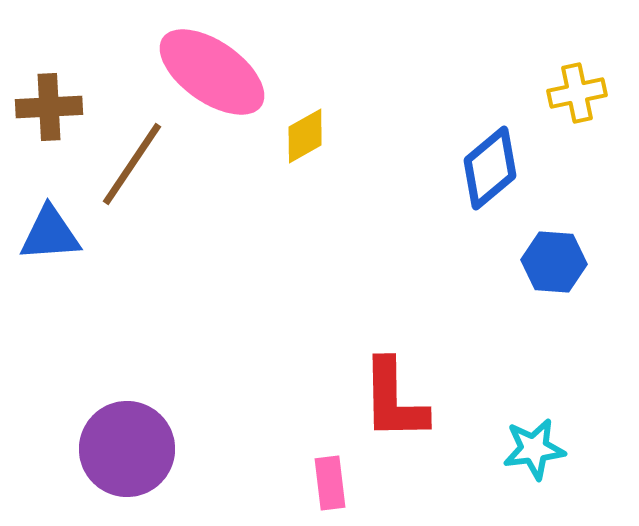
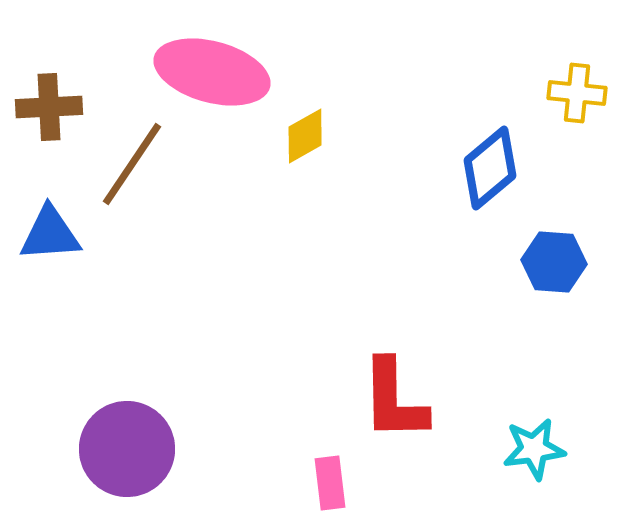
pink ellipse: rotated 20 degrees counterclockwise
yellow cross: rotated 18 degrees clockwise
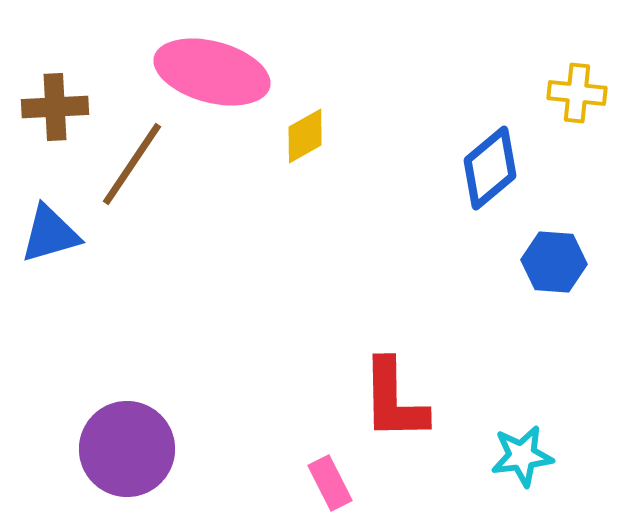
brown cross: moved 6 px right
blue triangle: rotated 12 degrees counterclockwise
cyan star: moved 12 px left, 7 px down
pink rectangle: rotated 20 degrees counterclockwise
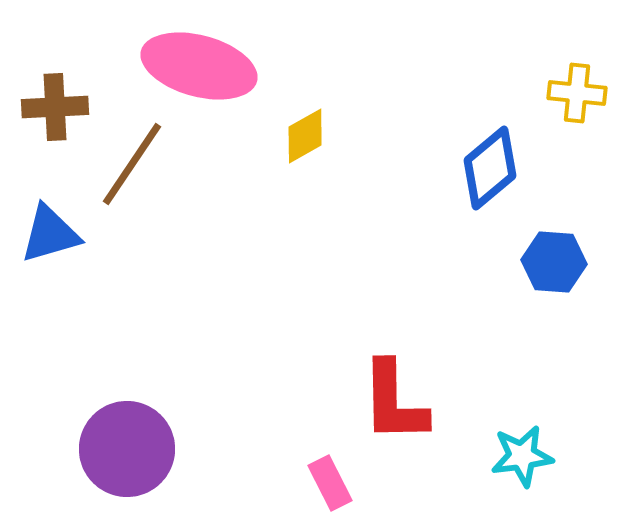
pink ellipse: moved 13 px left, 6 px up
red L-shape: moved 2 px down
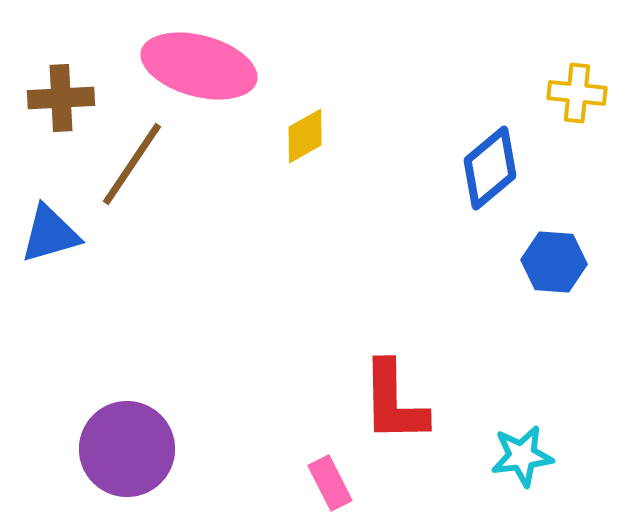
brown cross: moved 6 px right, 9 px up
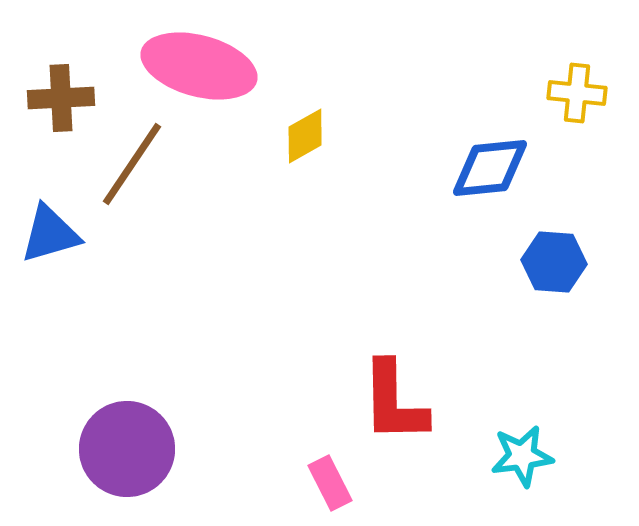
blue diamond: rotated 34 degrees clockwise
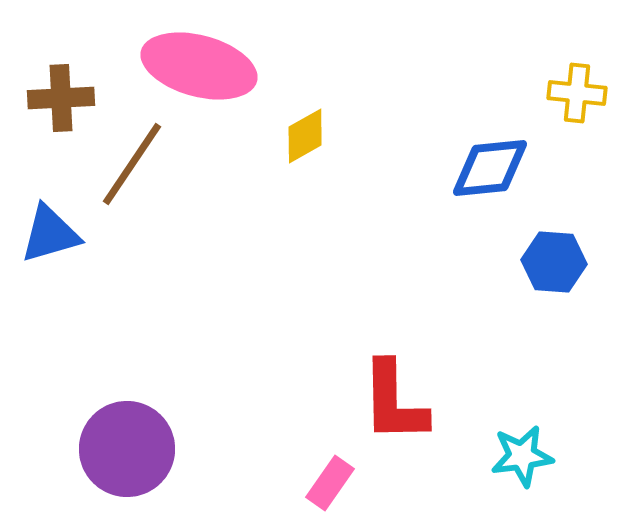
pink rectangle: rotated 62 degrees clockwise
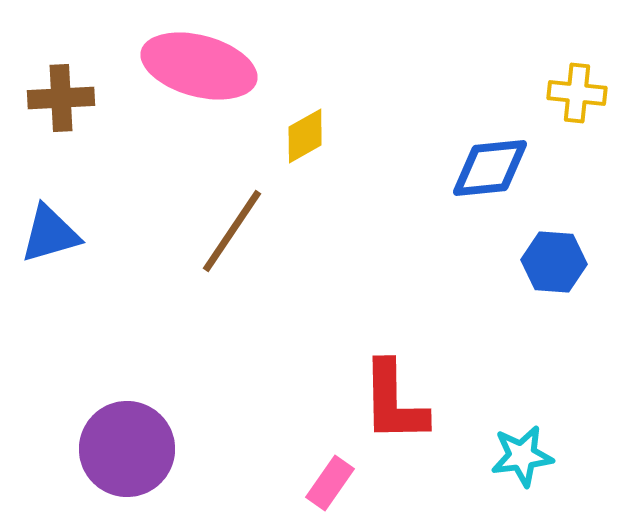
brown line: moved 100 px right, 67 px down
